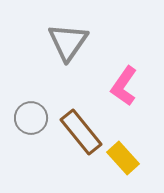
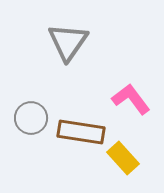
pink L-shape: moved 7 px right, 13 px down; rotated 108 degrees clockwise
brown rectangle: rotated 42 degrees counterclockwise
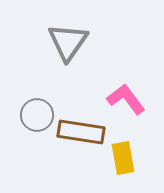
pink L-shape: moved 5 px left
gray circle: moved 6 px right, 3 px up
yellow rectangle: rotated 32 degrees clockwise
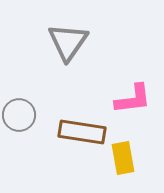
pink L-shape: moved 7 px right; rotated 120 degrees clockwise
gray circle: moved 18 px left
brown rectangle: moved 1 px right
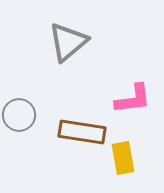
gray triangle: rotated 15 degrees clockwise
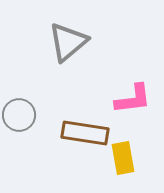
brown rectangle: moved 3 px right, 1 px down
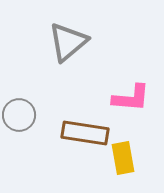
pink L-shape: moved 2 px left, 1 px up; rotated 12 degrees clockwise
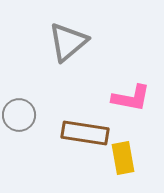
pink L-shape: rotated 6 degrees clockwise
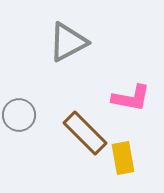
gray triangle: rotated 12 degrees clockwise
brown rectangle: rotated 36 degrees clockwise
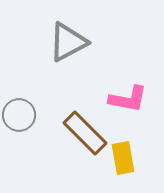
pink L-shape: moved 3 px left, 1 px down
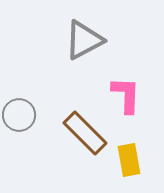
gray triangle: moved 16 px right, 2 px up
pink L-shape: moved 2 px left, 4 px up; rotated 99 degrees counterclockwise
yellow rectangle: moved 6 px right, 2 px down
